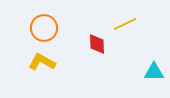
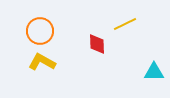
orange circle: moved 4 px left, 3 px down
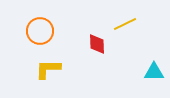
yellow L-shape: moved 6 px right, 7 px down; rotated 28 degrees counterclockwise
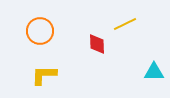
yellow L-shape: moved 4 px left, 6 px down
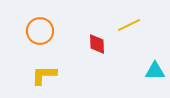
yellow line: moved 4 px right, 1 px down
cyan triangle: moved 1 px right, 1 px up
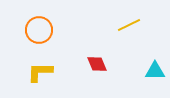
orange circle: moved 1 px left, 1 px up
red diamond: moved 20 px down; rotated 20 degrees counterclockwise
yellow L-shape: moved 4 px left, 3 px up
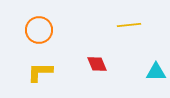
yellow line: rotated 20 degrees clockwise
cyan triangle: moved 1 px right, 1 px down
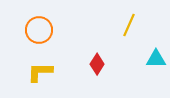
yellow line: rotated 60 degrees counterclockwise
red diamond: rotated 55 degrees clockwise
cyan triangle: moved 13 px up
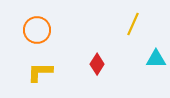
yellow line: moved 4 px right, 1 px up
orange circle: moved 2 px left
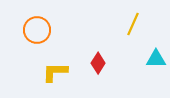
red diamond: moved 1 px right, 1 px up
yellow L-shape: moved 15 px right
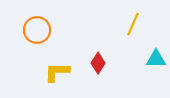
yellow L-shape: moved 2 px right
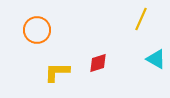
yellow line: moved 8 px right, 5 px up
cyan triangle: rotated 30 degrees clockwise
red diamond: rotated 40 degrees clockwise
